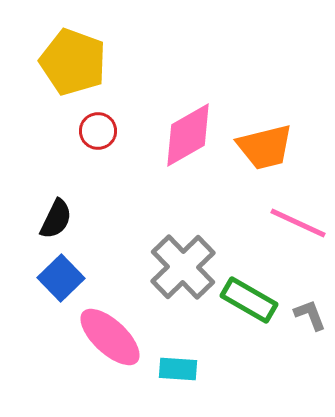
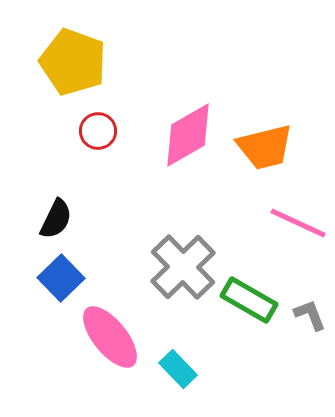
pink ellipse: rotated 8 degrees clockwise
cyan rectangle: rotated 42 degrees clockwise
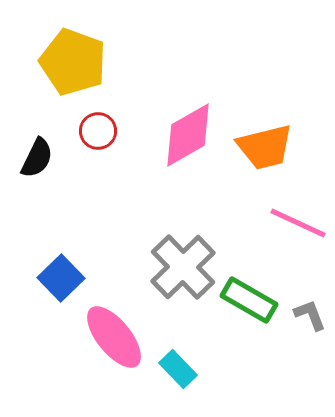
black semicircle: moved 19 px left, 61 px up
pink ellipse: moved 4 px right
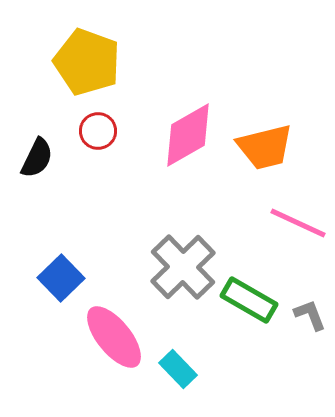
yellow pentagon: moved 14 px right
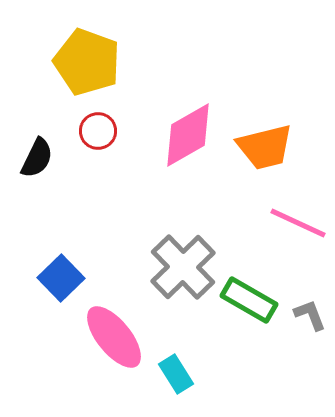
cyan rectangle: moved 2 px left, 5 px down; rotated 12 degrees clockwise
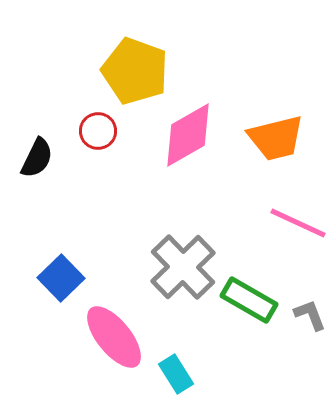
yellow pentagon: moved 48 px right, 9 px down
orange trapezoid: moved 11 px right, 9 px up
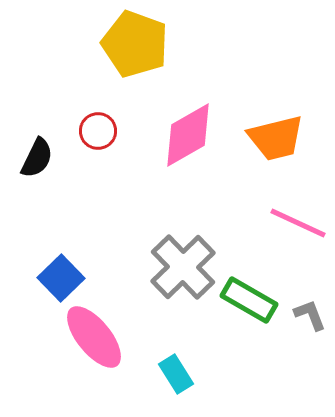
yellow pentagon: moved 27 px up
pink ellipse: moved 20 px left
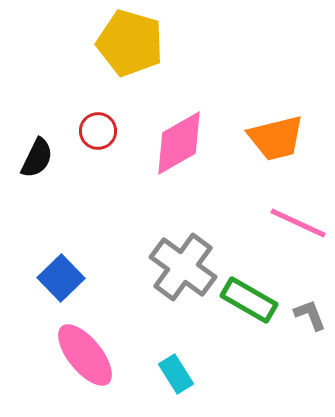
yellow pentagon: moved 5 px left, 1 px up; rotated 4 degrees counterclockwise
pink diamond: moved 9 px left, 8 px down
gray cross: rotated 10 degrees counterclockwise
pink ellipse: moved 9 px left, 18 px down
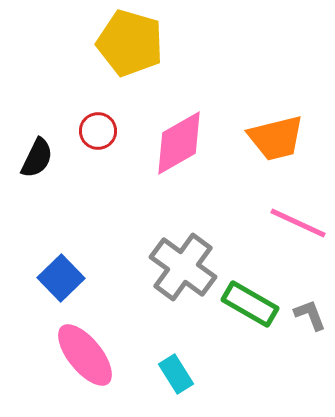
green rectangle: moved 1 px right, 4 px down
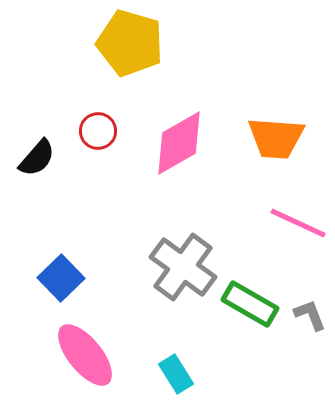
orange trapezoid: rotated 18 degrees clockwise
black semicircle: rotated 15 degrees clockwise
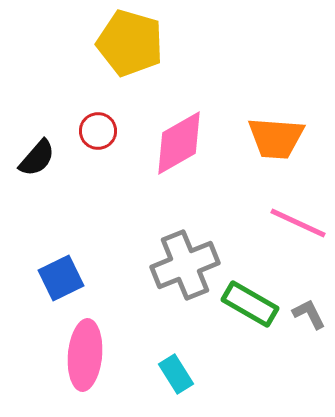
gray cross: moved 2 px right, 2 px up; rotated 32 degrees clockwise
blue square: rotated 18 degrees clockwise
gray L-shape: moved 1 px left, 1 px up; rotated 6 degrees counterclockwise
pink ellipse: rotated 44 degrees clockwise
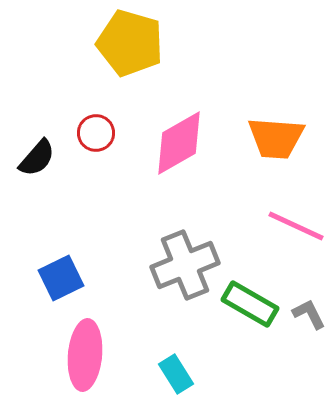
red circle: moved 2 px left, 2 px down
pink line: moved 2 px left, 3 px down
